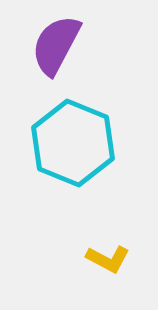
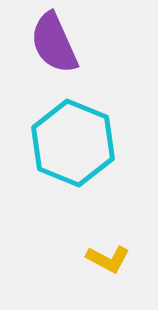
purple semicircle: moved 2 px left, 2 px up; rotated 52 degrees counterclockwise
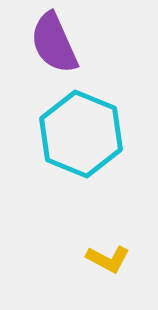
cyan hexagon: moved 8 px right, 9 px up
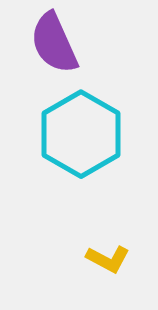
cyan hexagon: rotated 8 degrees clockwise
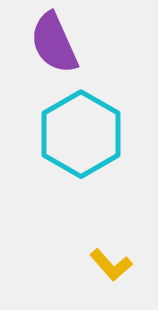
yellow L-shape: moved 3 px right, 6 px down; rotated 21 degrees clockwise
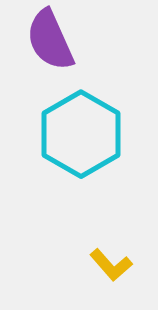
purple semicircle: moved 4 px left, 3 px up
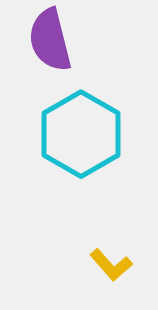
purple semicircle: rotated 10 degrees clockwise
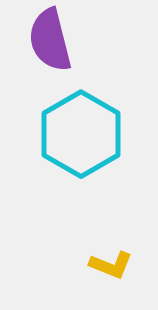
yellow L-shape: rotated 27 degrees counterclockwise
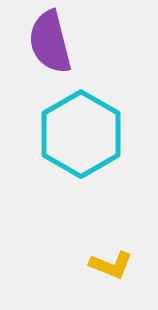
purple semicircle: moved 2 px down
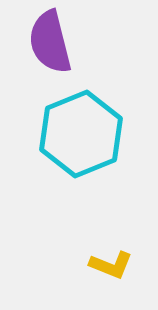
cyan hexagon: rotated 8 degrees clockwise
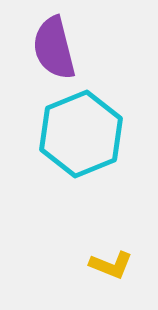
purple semicircle: moved 4 px right, 6 px down
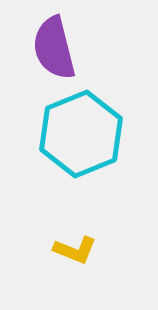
yellow L-shape: moved 36 px left, 15 px up
